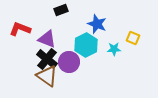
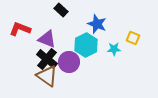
black rectangle: rotated 64 degrees clockwise
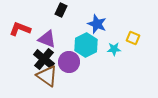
black rectangle: rotated 72 degrees clockwise
black cross: moved 3 px left
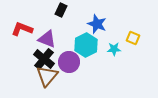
red L-shape: moved 2 px right
brown triangle: rotated 35 degrees clockwise
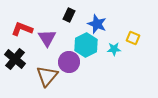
black rectangle: moved 8 px right, 5 px down
purple triangle: moved 1 px up; rotated 36 degrees clockwise
black cross: moved 29 px left
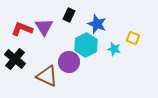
purple triangle: moved 3 px left, 11 px up
cyan star: rotated 16 degrees clockwise
brown triangle: rotated 45 degrees counterclockwise
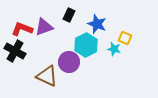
purple triangle: rotated 42 degrees clockwise
yellow square: moved 8 px left
black cross: moved 8 px up; rotated 10 degrees counterclockwise
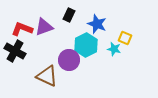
purple circle: moved 2 px up
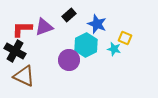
black rectangle: rotated 24 degrees clockwise
red L-shape: rotated 20 degrees counterclockwise
brown triangle: moved 23 px left
